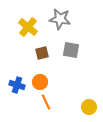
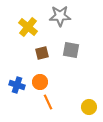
gray star: moved 3 px up; rotated 10 degrees counterclockwise
orange line: moved 2 px right
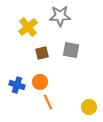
yellow cross: rotated 12 degrees clockwise
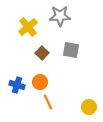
brown square: rotated 32 degrees counterclockwise
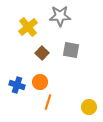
orange line: rotated 42 degrees clockwise
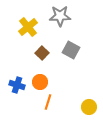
gray square: rotated 18 degrees clockwise
